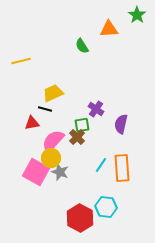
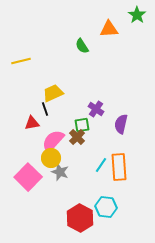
black line: rotated 56 degrees clockwise
orange rectangle: moved 3 px left, 1 px up
pink square: moved 8 px left, 5 px down; rotated 16 degrees clockwise
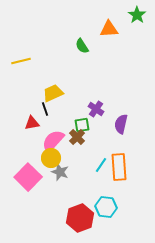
red hexagon: rotated 12 degrees clockwise
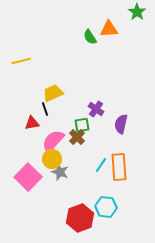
green star: moved 3 px up
green semicircle: moved 8 px right, 9 px up
yellow circle: moved 1 px right, 1 px down
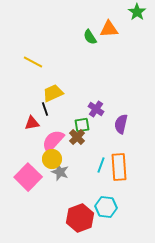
yellow line: moved 12 px right, 1 px down; rotated 42 degrees clockwise
cyan line: rotated 14 degrees counterclockwise
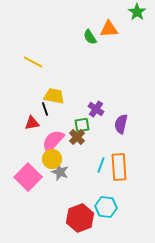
yellow trapezoid: moved 1 px right, 3 px down; rotated 35 degrees clockwise
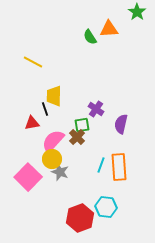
yellow trapezoid: rotated 100 degrees counterclockwise
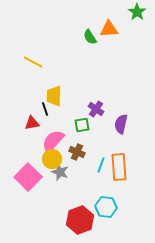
brown cross: moved 15 px down; rotated 21 degrees counterclockwise
red hexagon: moved 2 px down
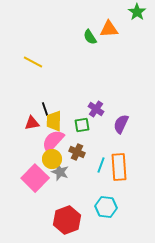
yellow trapezoid: moved 25 px down
purple semicircle: rotated 12 degrees clockwise
pink square: moved 7 px right, 1 px down
red hexagon: moved 13 px left
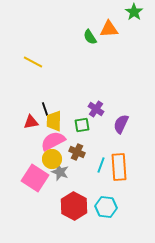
green star: moved 3 px left
red triangle: moved 1 px left, 1 px up
pink semicircle: rotated 20 degrees clockwise
pink square: rotated 12 degrees counterclockwise
red hexagon: moved 7 px right, 14 px up; rotated 12 degrees counterclockwise
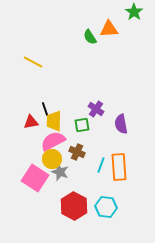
purple semicircle: rotated 36 degrees counterclockwise
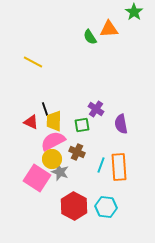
red triangle: rotated 35 degrees clockwise
pink square: moved 2 px right
